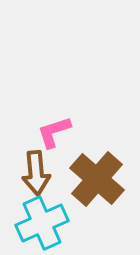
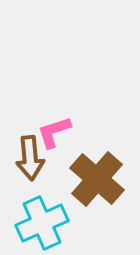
brown arrow: moved 6 px left, 15 px up
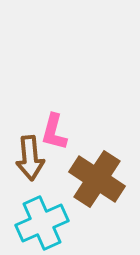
pink L-shape: rotated 57 degrees counterclockwise
brown cross: rotated 8 degrees counterclockwise
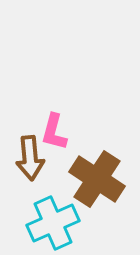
cyan cross: moved 11 px right
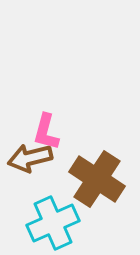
pink L-shape: moved 8 px left
brown arrow: rotated 81 degrees clockwise
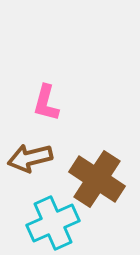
pink L-shape: moved 29 px up
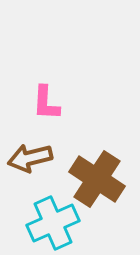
pink L-shape: rotated 12 degrees counterclockwise
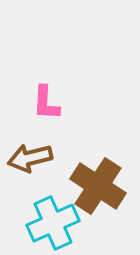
brown cross: moved 1 px right, 7 px down
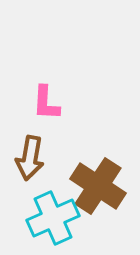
brown arrow: rotated 66 degrees counterclockwise
cyan cross: moved 5 px up
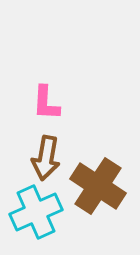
brown arrow: moved 16 px right
cyan cross: moved 17 px left, 6 px up
